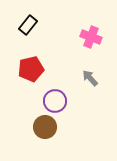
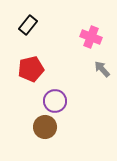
gray arrow: moved 12 px right, 9 px up
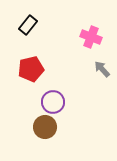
purple circle: moved 2 px left, 1 px down
